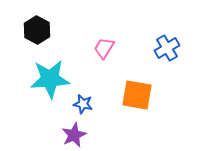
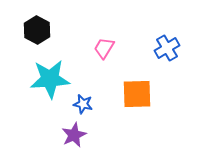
orange square: moved 1 px up; rotated 12 degrees counterclockwise
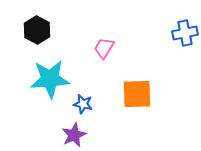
blue cross: moved 18 px right, 15 px up; rotated 20 degrees clockwise
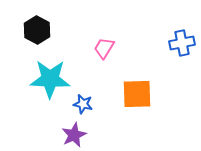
blue cross: moved 3 px left, 10 px down
cyan star: rotated 6 degrees clockwise
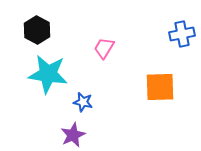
blue cross: moved 9 px up
cyan star: moved 2 px left, 5 px up; rotated 6 degrees clockwise
orange square: moved 23 px right, 7 px up
blue star: moved 2 px up
purple star: moved 1 px left
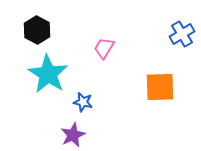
blue cross: rotated 20 degrees counterclockwise
cyan star: rotated 24 degrees clockwise
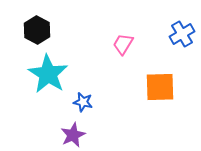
pink trapezoid: moved 19 px right, 4 px up
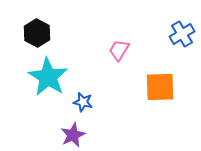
black hexagon: moved 3 px down
pink trapezoid: moved 4 px left, 6 px down
cyan star: moved 3 px down
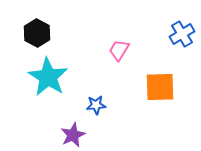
blue star: moved 13 px right, 3 px down; rotated 18 degrees counterclockwise
